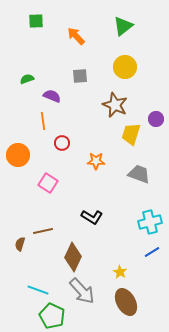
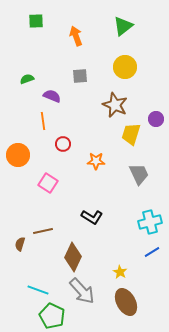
orange arrow: rotated 24 degrees clockwise
red circle: moved 1 px right, 1 px down
gray trapezoid: rotated 45 degrees clockwise
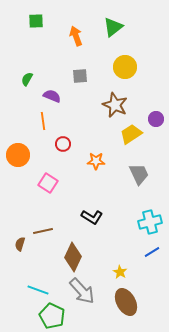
green triangle: moved 10 px left, 1 px down
green semicircle: rotated 40 degrees counterclockwise
yellow trapezoid: rotated 40 degrees clockwise
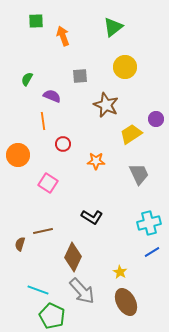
orange arrow: moved 13 px left
brown star: moved 9 px left
cyan cross: moved 1 px left, 1 px down
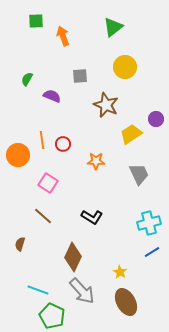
orange line: moved 1 px left, 19 px down
brown line: moved 15 px up; rotated 54 degrees clockwise
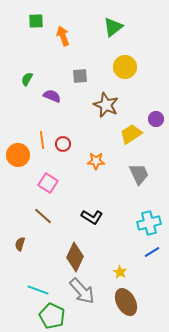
brown diamond: moved 2 px right
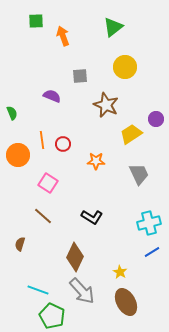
green semicircle: moved 15 px left, 34 px down; rotated 128 degrees clockwise
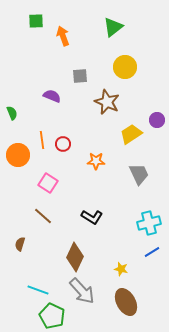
brown star: moved 1 px right, 3 px up
purple circle: moved 1 px right, 1 px down
yellow star: moved 1 px right, 3 px up; rotated 16 degrees counterclockwise
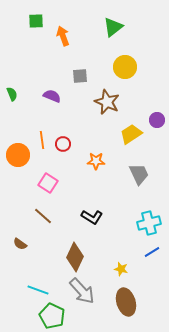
green semicircle: moved 19 px up
brown semicircle: rotated 72 degrees counterclockwise
brown ellipse: rotated 12 degrees clockwise
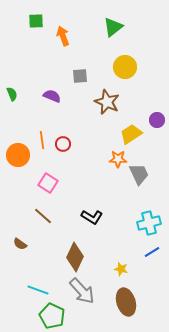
orange star: moved 22 px right, 2 px up
